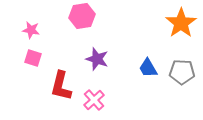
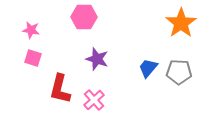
pink hexagon: moved 2 px right, 1 px down; rotated 10 degrees clockwise
blue trapezoid: rotated 70 degrees clockwise
gray pentagon: moved 3 px left
red L-shape: moved 1 px left, 3 px down
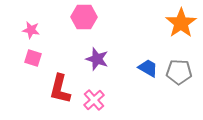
blue trapezoid: rotated 80 degrees clockwise
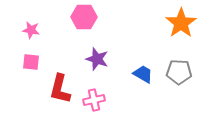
pink square: moved 2 px left, 4 px down; rotated 12 degrees counterclockwise
blue trapezoid: moved 5 px left, 6 px down
pink cross: rotated 30 degrees clockwise
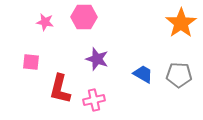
pink star: moved 14 px right, 8 px up
gray pentagon: moved 3 px down
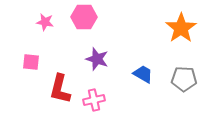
orange star: moved 5 px down
gray pentagon: moved 5 px right, 4 px down
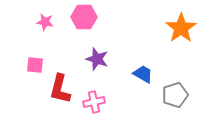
pink square: moved 4 px right, 3 px down
gray pentagon: moved 9 px left, 16 px down; rotated 20 degrees counterclockwise
pink cross: moved 2 px down
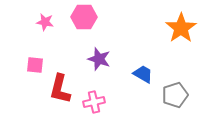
purple star: moved 2 px right
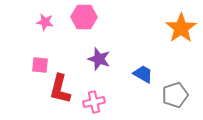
pink square: moved 5 px right
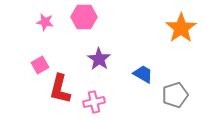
purple star: rotated 15 degrees clockwise
pink square: rotated 36 degrees counterclockwise
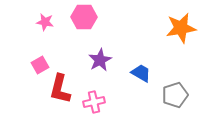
orange star: rotated 24 degrees clockwise
purple star: moved 1 px right, 1 px down; rotated 10 degrees clockwise
blue trapezoid: moved 2 px left, 1 px up
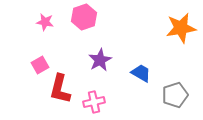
pink hexagon: rotated 20 degrees counterclockwise
